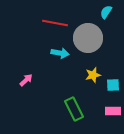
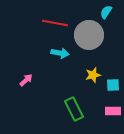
gray circle: moved 1 px right, 3 px up
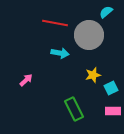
cyan semicircle: rotated 16 degrees clockwise
cyan square: moved 2 px left, 3 px down; rotated 24 degrees counterclockwise
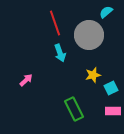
red line: rotated 60 degrees clockwise
cyan arrow: rotated 60 degrees clockwise
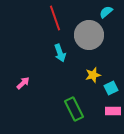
red line: moved 5 px up
pink arrow: moved 3 px left, 3 px down
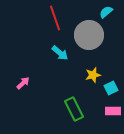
cyan arrow: rotated 30 degrees counterclockwise
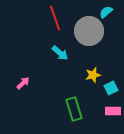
gray circle: moved 4 px up
green rectangle: rotated 10 degrees clockwise
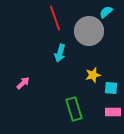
cyan arrow: rotated 66 degrees clockwise
cyan square: rotated 32 degrees clockwise
pink rectangle: moved 1 px down
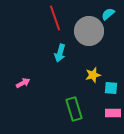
cyan semicircle: moved 2 px right, 2 px down
pink arrow: rotated 16 degrees clockwise
pink rectangle: moved 1 px down
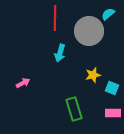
red line: rotated 20 degrees clockwise
cyan square: moved 1 px right; rotated 16 degrees clockwise
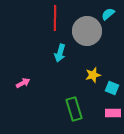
gray circle: moved 2 px left
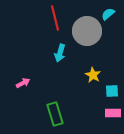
red line: rotated 15 degrees counterclockwise
yellow star: rotated 28 degrees counterclockwise
cyan square: moved 3 px down; rotated 24 degrees counterclockwise
green rectangle: moved 19 px left, 5 px down
